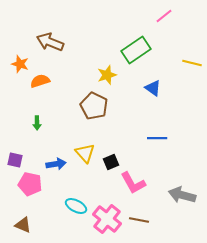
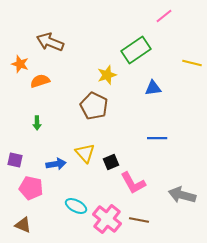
blue triangle: rotated 42 degrees counterclockwise
pink pentagon: moved 1 px right, 4 px down
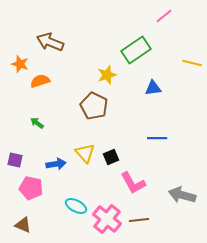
green arrow: rotated 128 degrees clockwise
black square: moved 5 px up
brown line: rotated 18 degrees counterclockwise
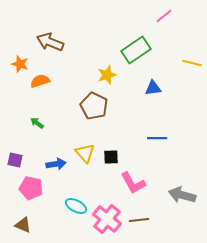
black square: rotated 21 degrees clockwise
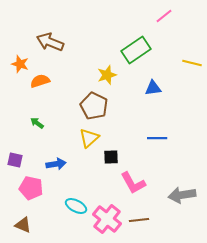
yellow triangle: moved 4 px right, 15 px up; rotated 30 degrees clockwise
gray arrow: rotated 24 degrees counterclockwise
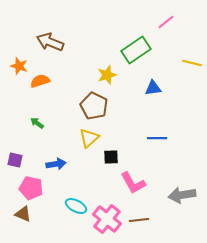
pink line: moved 2 px right, 6 px down
orange star: moved 1 px left, 2 px down
brown triangle: moved 11 px up
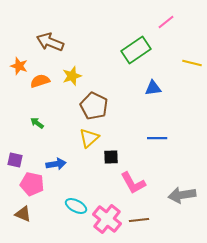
yellow star: moved 35 px left, 1 px down
pink pentagon: moved 1 px right, 4 px up
